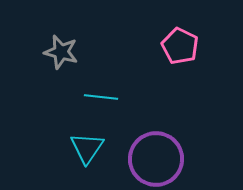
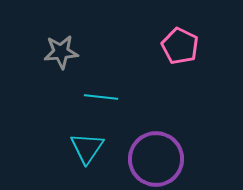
gray star: rotated 20 degrees counterclockwise
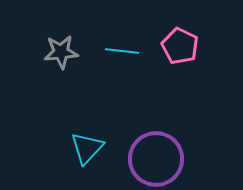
cyan line: moved 21 px right, 46 px up
cyan triangle: rotated 9 degrees clockwise
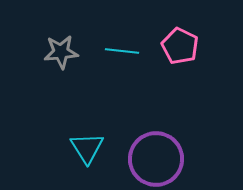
cyan triangle: rotated 15 degrees counterclockwise
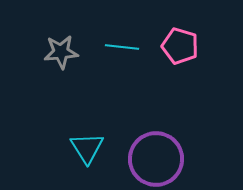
pink pentagon: rotated 9 degrees counterclockwise
cyan line: moved 4 px up
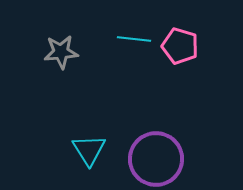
cyan line: moved 12 px right, 8 px up
cyan triangle: moved 2 px right, 2 px down
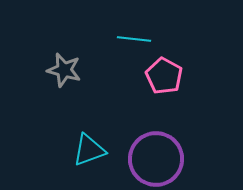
pink pentagon: moved 16 px left, 30 px down; rotated 12 degrees clockwise
gray star: moved 3 px right, 18 px down; rotated 20 degrees clockwise
cyan triangle: rotated 42 degrees clockwise
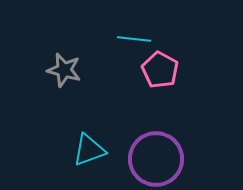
pink pentagon: moved 4 px left, 6 px up
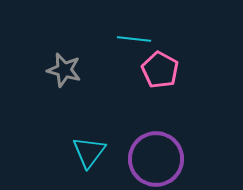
cyan triangle: moved 2 px down; rotated 33 degrees counterclockwise
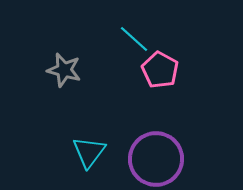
cyan line: rotated 36 degrees clockwise
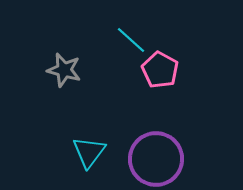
cyan line: moved 3 px left, 1 px down
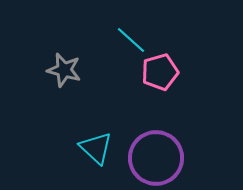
pink pentagon: moved 2 px down; rotated 27 degrees clockwise
cyan triangle: moved 7 px right, 4 px up; rotated 24 degrees counterclockwise
purple circle: moved 1 px up
